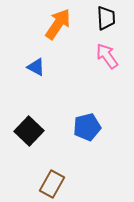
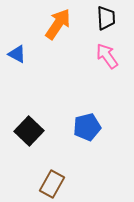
blue triangle: moved 19 px left, 13 px up
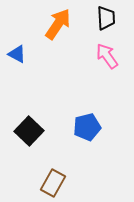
brown rectangle: moved 1 px right, 1 px up
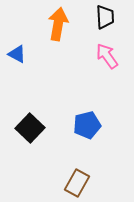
black trapezoid: moved 1 px left, 1 px up
orange arrow: rotated 24 degrees counterclockwise
blue pentagon: moved 2 px up
black square: moved 1 px right, 3 px up
brown rectangle: moved 24 px right
